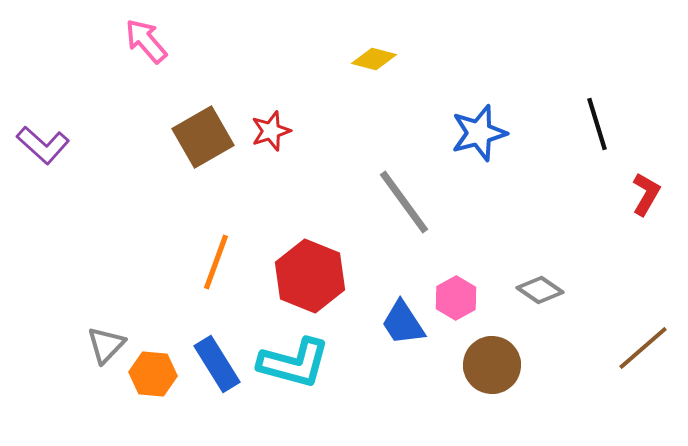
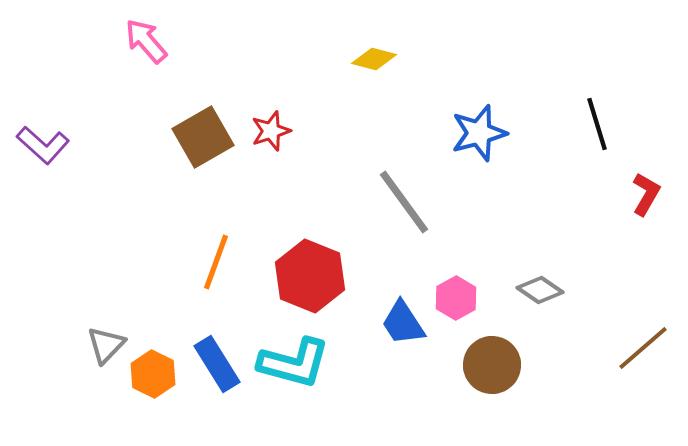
orange hexagon: rotated 21 degrees clockwise
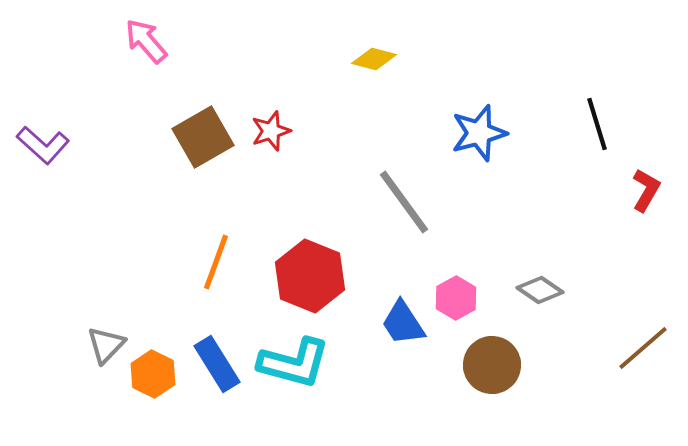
red L-shape: moved 4 px up
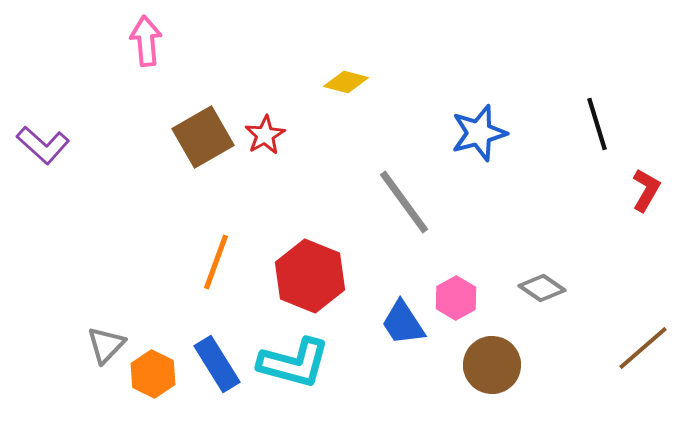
pink arrow: rotated 36 degrees clockwise
yellow diamond: moved 28 px left, 23 px down
red star: moved 6 px left, 4 px down; rotated 12 degrees counterclockwise
gray diamond: moved 2 px right, 2 px up
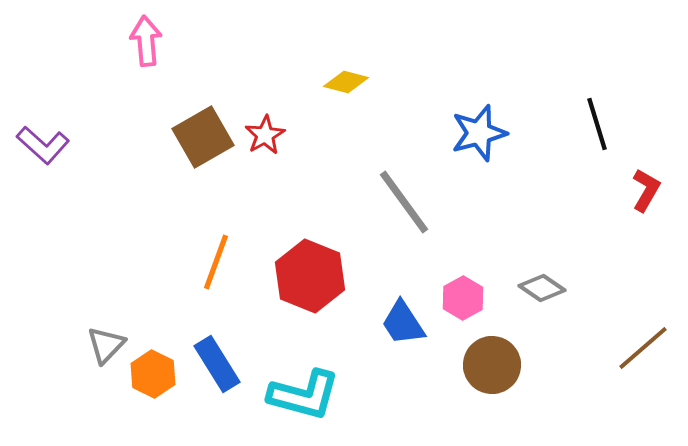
pink hexagon: moved 7 px right
cyan L-shape: moved 10 px right, 32 px down
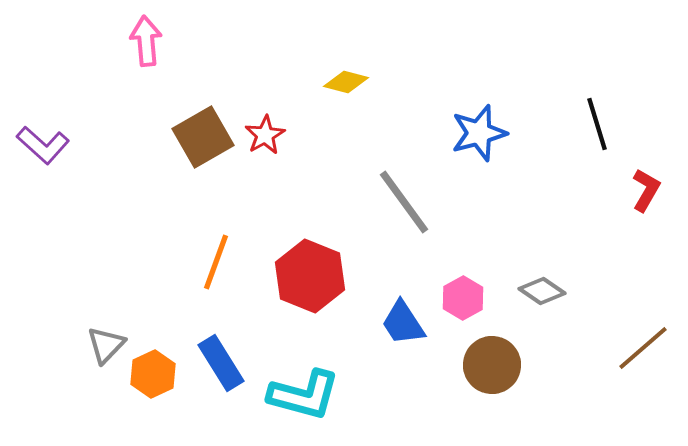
gray diamond: moved 3 px down
blue rectangle: moved 4 px right, 1 px up
orange hexagon: rotated 9 degrees clockwise
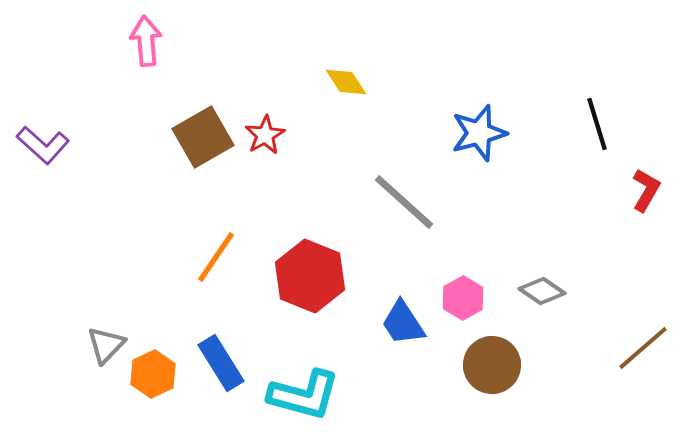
yellow diamond: rotated 42 degrees clockwise
gray line: rotated 12 degrees counterclockwise
orange line: moved 5 px up; rotated 14 degrees clockwise
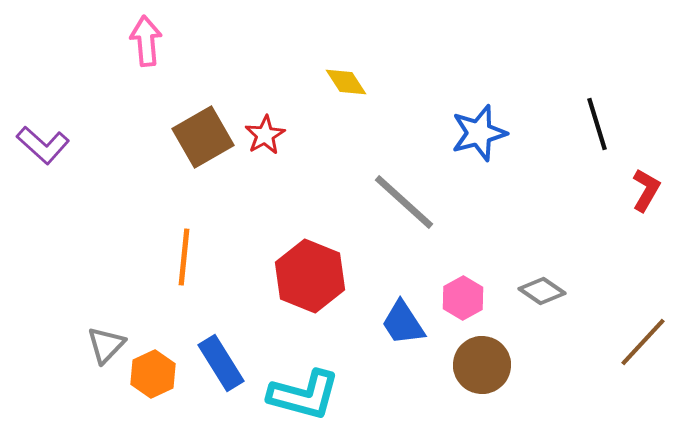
orange line: moved 32 px left; rotated 28 degrees counterclockwise
brown line: moved 6 px up; rotated 6 degrees counterclockwise
brown circle: moved 10 px left
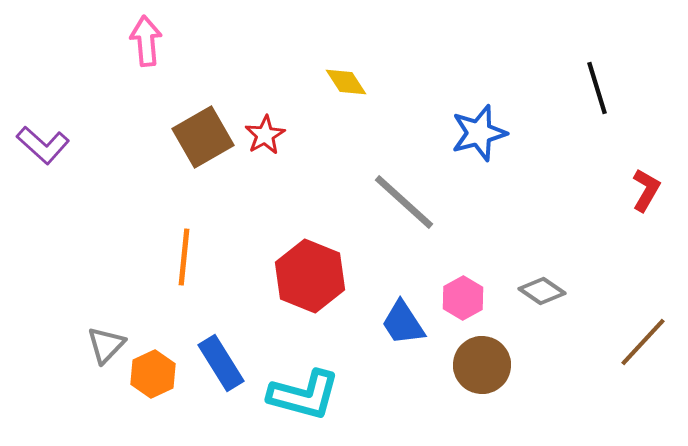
black line: moved 36 px up
